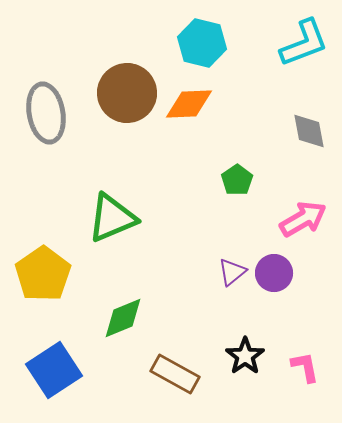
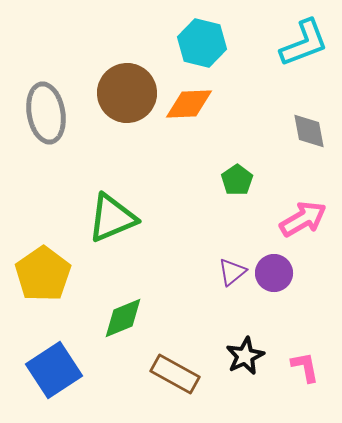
black star: rotated 9 degrees clockwise
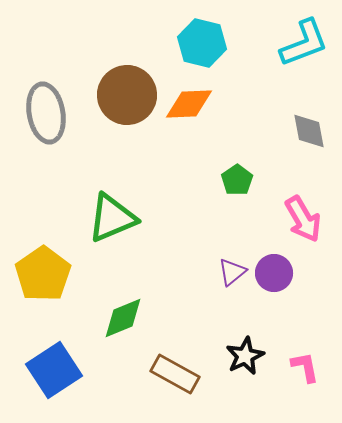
brown circle: moved 2 px down
pink arrow: rotated 90 degrees clockwise
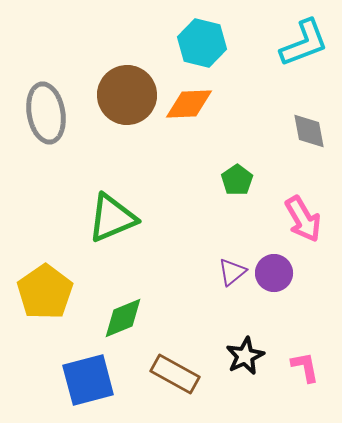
yellow pentagon: moved 2 px right, 18 px down
blue square: moved 34 px right, 10 px down; rotated 18 degrees clockwise
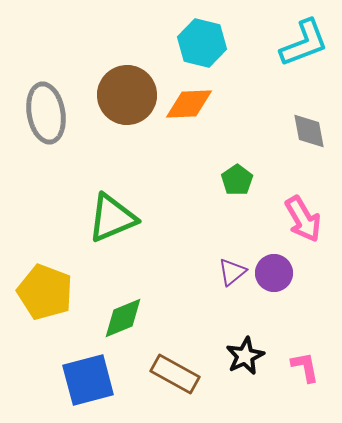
yellow pentagon: rotated 16 degrees counterclockwise
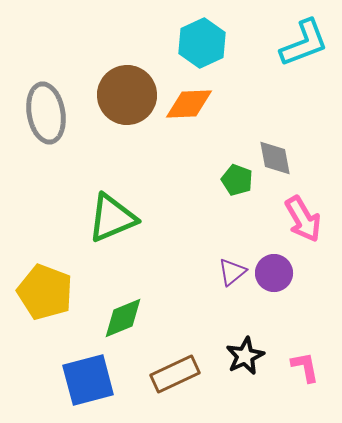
cyan hexagon: rotated 21 degrees clockwise
gray diamond: moved 34 px left, 27 px down
green pentagon: rotated 16 degrees counterclockwise
brown rectangle: rotated 54 degrees counterclockwise
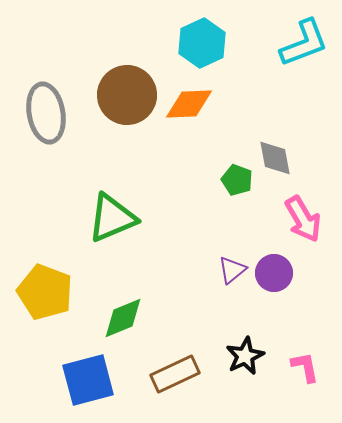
purple triangle: moved 2 px up
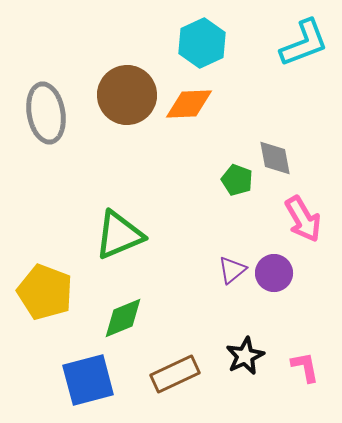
green triangle: moved 7 px right, 17 px down
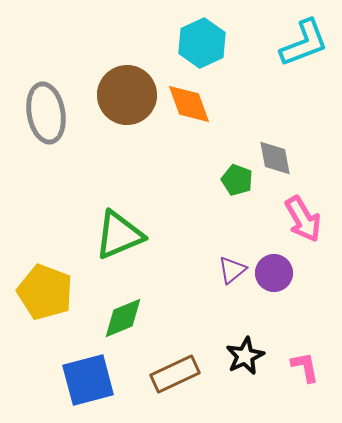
orange diamond: rotated 72 degrees clockwise
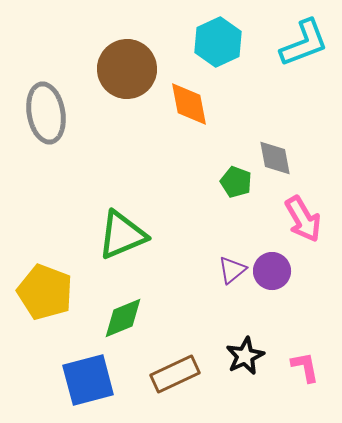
cyan hexagon: moved 16 px right, 1 px up
brown circle: moved 26 px up
orange diamond: rotated 9 degrees clockwise
green pentagon: moved 1 px left, 2 px down
green triangle: moved 3 px right
purple circle: moved 2 px left, 2 px up
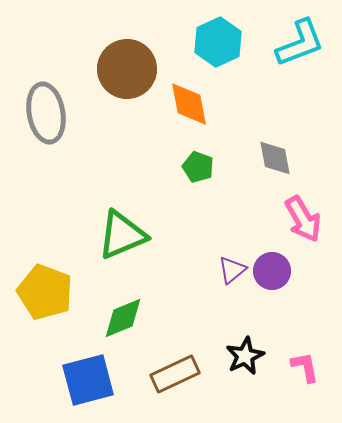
cyan L-shape: moved 4 px left
green pentagon: moved 38 px left, 15 px up
